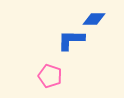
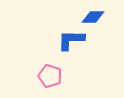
blue diamond: moved 1 px left, 2 px up
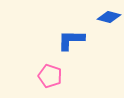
blue diamond: moved 16 px right; rotated 15 degrees clockwise
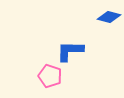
blue L-shape: moved 1 px left, 11 px down
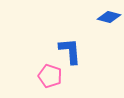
blue L-shape: rotated 84 degrees clockwise
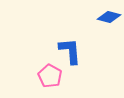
pink pentagon: rotated 10 degrees clockwise
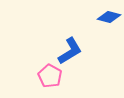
blue L-shape: rotated 64 degrees clockwise
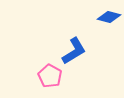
blue L-shape: moved 4 px right
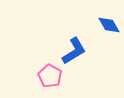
blue diamond: moved 8 px down; rotated 45 degrees clockwise
